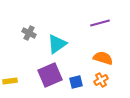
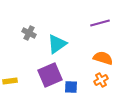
blue square: moved 5 px left, 5 px down; rotated 16 degrees clockwise
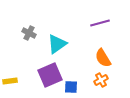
orange semicircle: rotated 138 degrees counterclockwise
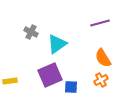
gray cross: moved 2 px right, 1 px up
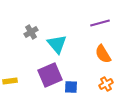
gray cross: rotated 32 degrees clockwise
cyan triangle: rotated 35 degrees counterclockwise
orange semicircle: moved 4 px up
orange cross: moved 5 px right, 4 px down
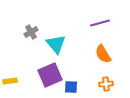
cyan triangle: moved 1 px left
orange cross: rotated 24 degrees clockwise
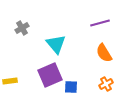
gray cross: moved 9 px left, 4 px up
orange semicircle: moved 1 px right, 1 px up
orange cross: rotated 24 degrees counterclockwise
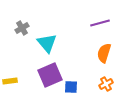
cyan triangle: moved 9 px left, 1 px up
orange semicircle: rotated 48 degrees clockwise
